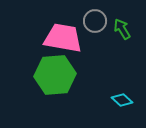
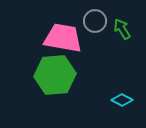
cyan diamond: rotated 15 degrees counterclockwise
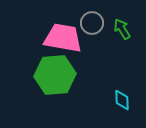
gray circle: moved 3 px left, 2 px down
cyan diamond: rotated 60 degrees clockwise
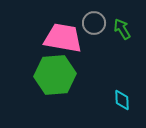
gray circle: moved 2 px right
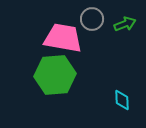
gray circle: moved 2 px left, 4 px up
green arrow: moved 3 px right, 5 px up; rotated 100 degrees clockwise
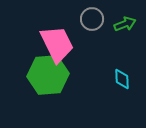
pink trapezoid: moved 6 px left, 6 px down; rotated 54 degrees clockwise
green hexagon: moved 7 px left
cyan diamond: moved 21 px up
